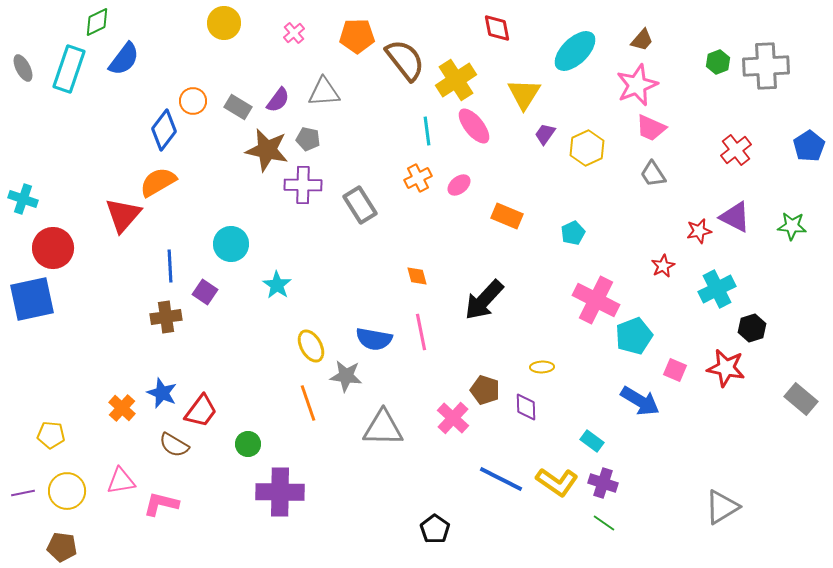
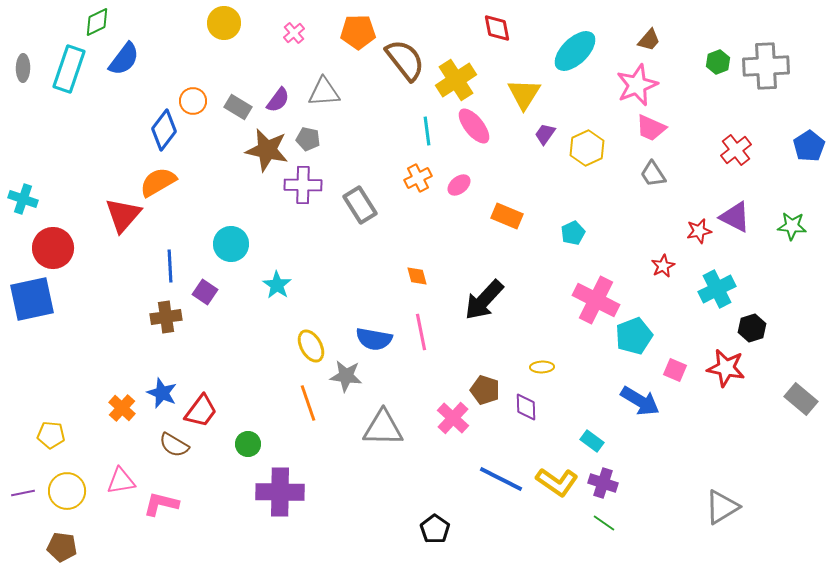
orange pentagon at (357, 36): moved 1 px right, 4 px up
brown trapezoid at (642, 40): moved 7 px right
gray ellipse at (23, 68): rotated 28 degrees clockwise
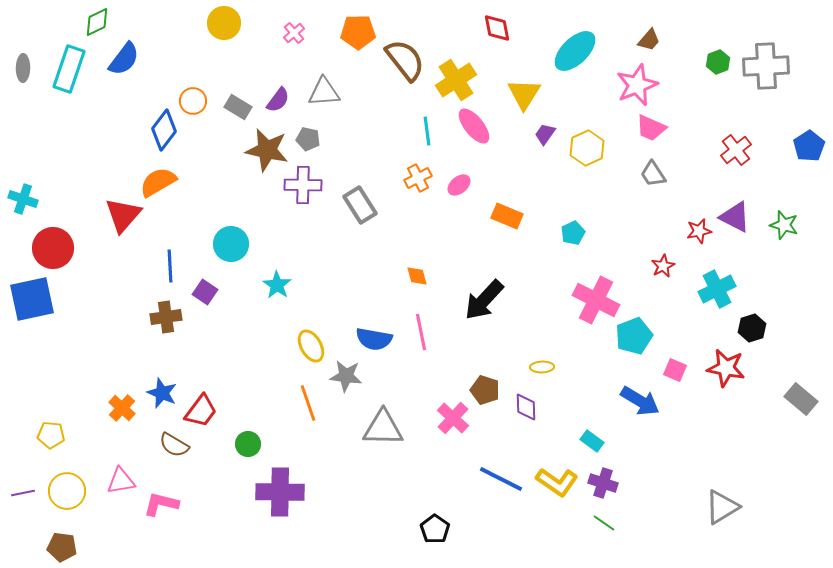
green star at (792, 226): moved 8 px left, 1 px up; rotated 12 degrees clockwise
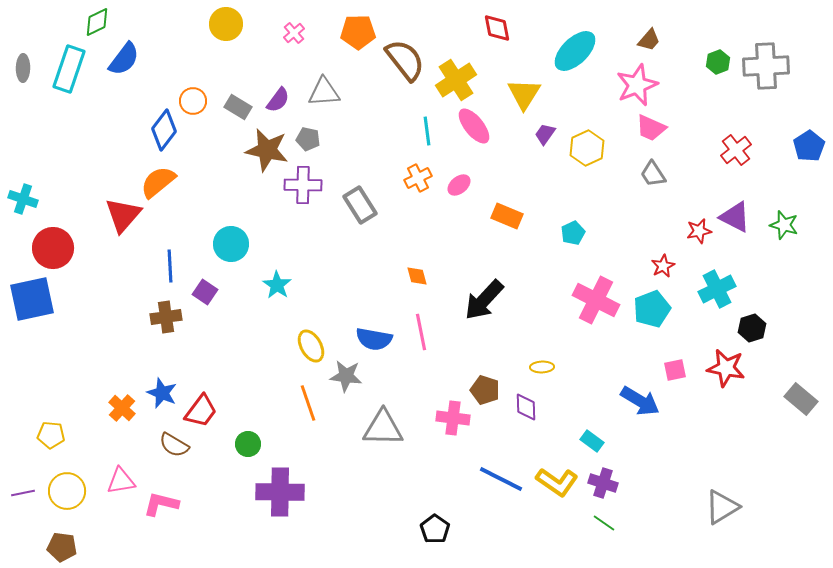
yellow circle at (224, 23): moved 2 px right, 1 px down
orange semicircle at (158, 182): rotated 9 degrees counterclockwise
cyan pentagon at (634, 336): moved 18 px right, 27 px up
pink square at (675, 370): rotated 35 degrees counterclockwise
pink cross at (453, 418): rotated 36 degrees counterclockwise
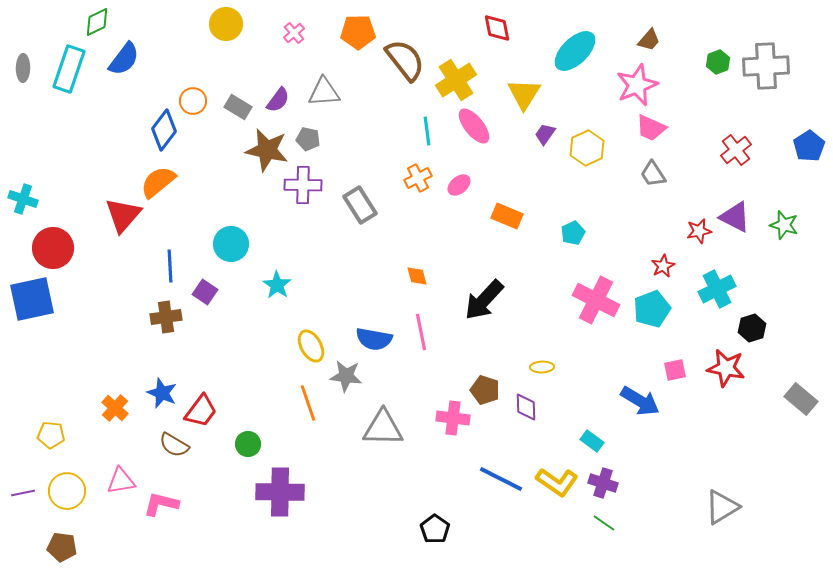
orange cross at (122, 408): moved 7 px left
